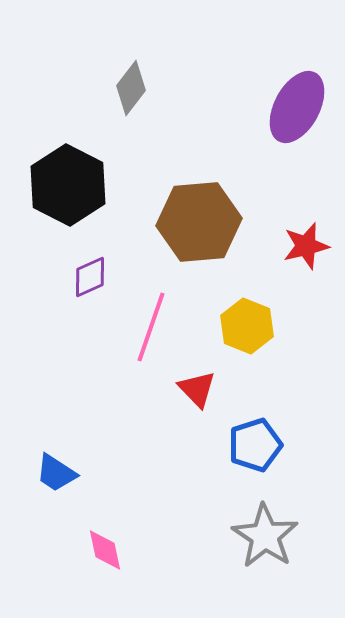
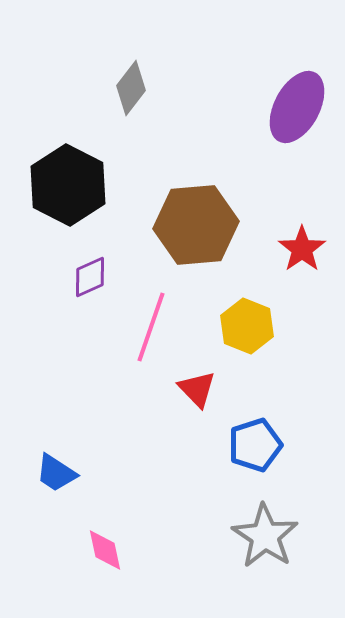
brown hexagon: moved 3 px left, 3 px down
red star: moved 4 px left, 3 px down; rotated 21 degrees counterclockwise
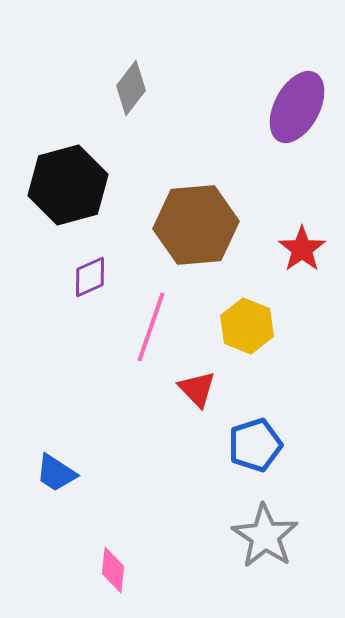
black hexagon: rotated 18 degrees clockwise
pink diamond: moved 8 px right, 20 px down; rotated 18 degrees clockwise
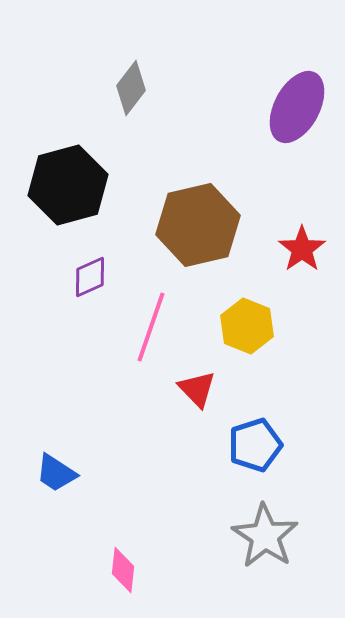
brown hexagon: moved 2 px right; rotated 8 degrees counterclockwise
pink diamond: moved 10 px right
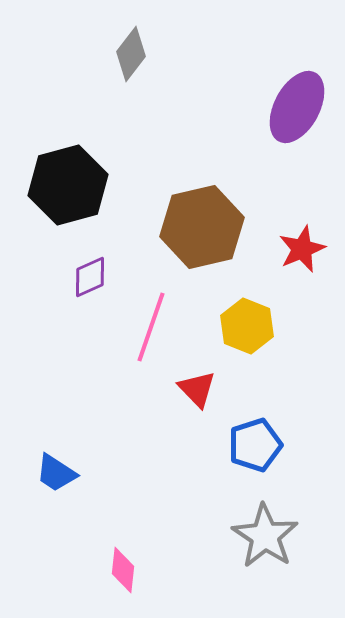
gray diamond: moved 34 px up
brown hexagon: moved 4 px right, 2 px down
red star: rotated 12 degrees clockwise
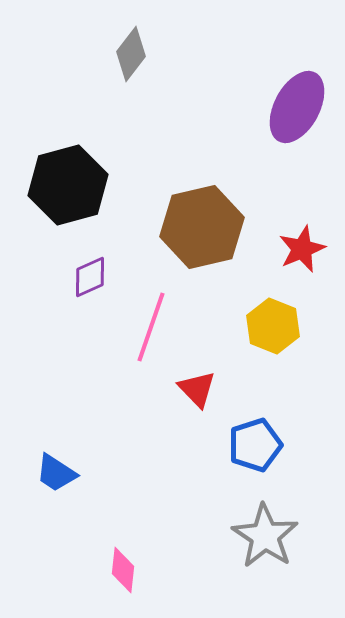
yellow hexagon: moved 26 px right
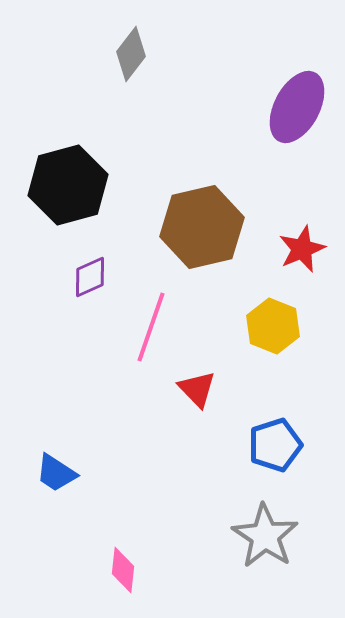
blue pentagon: moved 20 px right
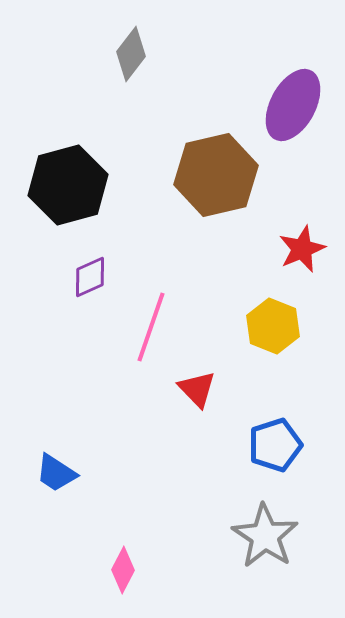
purple ellipse: moved 4 px left, 2 px up
brown hexagon: moved 14 px right, 52 px up
pink diamond: rotated 21 degrees clockwise
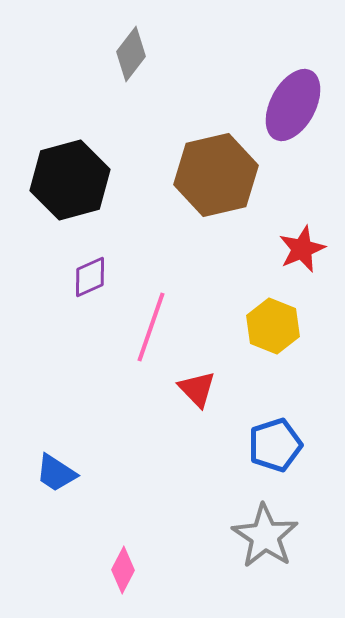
black hexagon: moved 2 px right, 5 px up
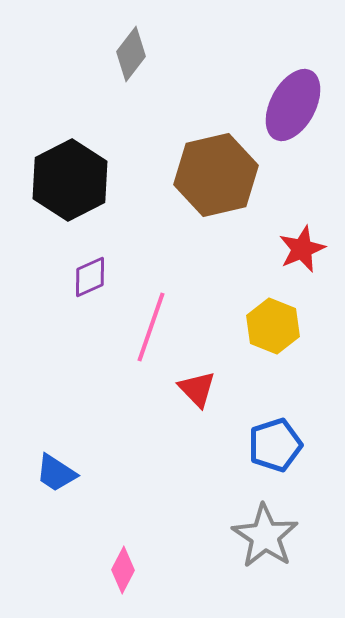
black hexagon: rotated 12 degrees counterclockwise
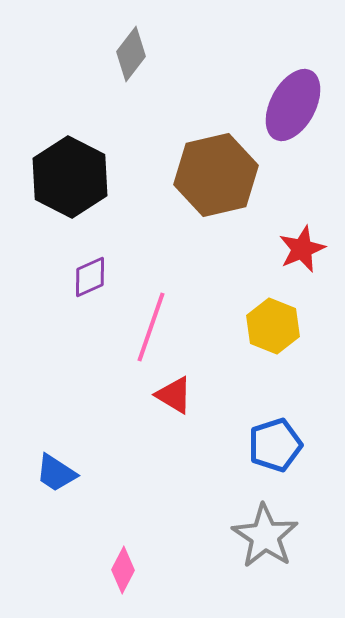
black hexagon: moved 3 px up; rotated 6 degrees counterclockwise
red triangle: moved 23 px left, 6 px down; rotated 15 degrees counterclockwise
